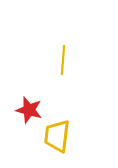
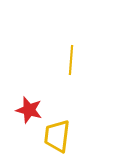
yellow line: moved 8 px right
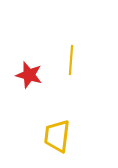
red star: moved 35 px up
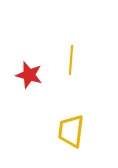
yellow trapezoid: moved 14 px right, 5 px up
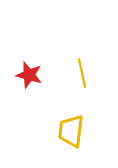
yellow line: moved 11 px right, 13 px down; rotated 16 degrees counterclockwise
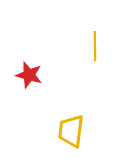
yellow line: moved 13 px right, 27 px up; rotated 12 degrees clockwise
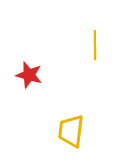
yellow line: moved 1 px up
